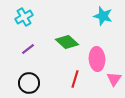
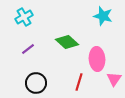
red line: moved 4 px right, 3 px down
black circle: moved 7 px right
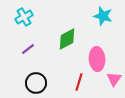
green diamond: moved 3 px up; rotated 70 degrees counterclockwise
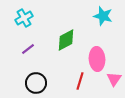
cyan cross: moved 1 px down
green diamond: moved 1 px left, 1 px down
red line: moved 1 px right, 1 px up
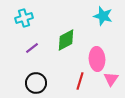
cyan cross: rotated 12 degrees clockwise
purple line: moved 4 px right, 1 px up
pink triangle: moved 3 px left
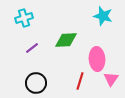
green diamond: rotated 25 degrees clockwise
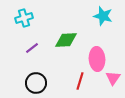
pink triangle: moved 2 px right, 1 px up
